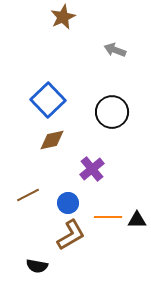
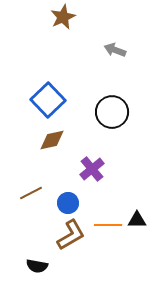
brown line: moved 3 px right, 2 px up
orange line: moved 8 px down
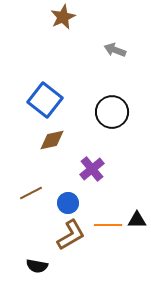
blue square: moved 3 px left; rotated 8 degrees counterclockwise
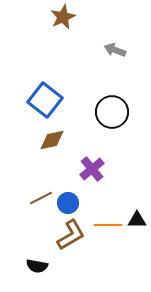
brown line: moved 10 px right, 5 px down
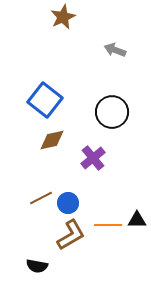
purple cross: moved 1 px right, 11 px up
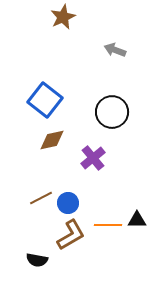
black semicircle: moved 6 px up
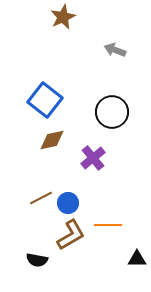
black triangle: moved 39 px down
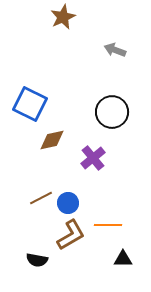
blue square: moved 15 px left, 4 px down; rotated 12 degrees counterclockwise
black triangle: moved 14 px left
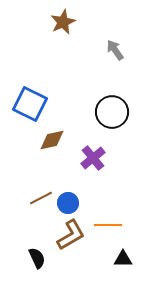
brown star: moved 5 px down
gray arrow: rotated 35 degrees clockwise
black semicircle: moved 2 px up; rotated 125 degrees counterclockwise
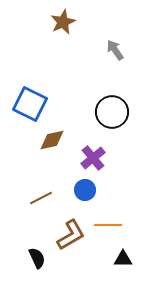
blue circle: moved 17 px right, 13 px up
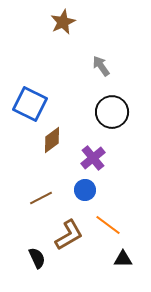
gray arrow: moved 14 px left, 16 px down
brown diamond: rotated 24 degrees counterclockwise
orange line: rotated 36 degrees clockwise
brown L-shape: moved 2 px left
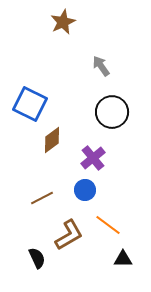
brown line: moved 1 px right
